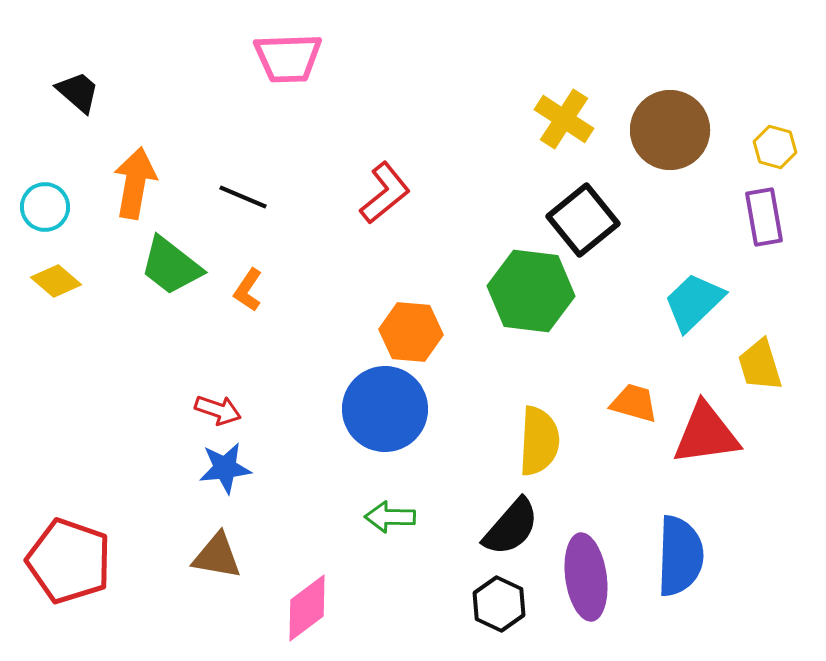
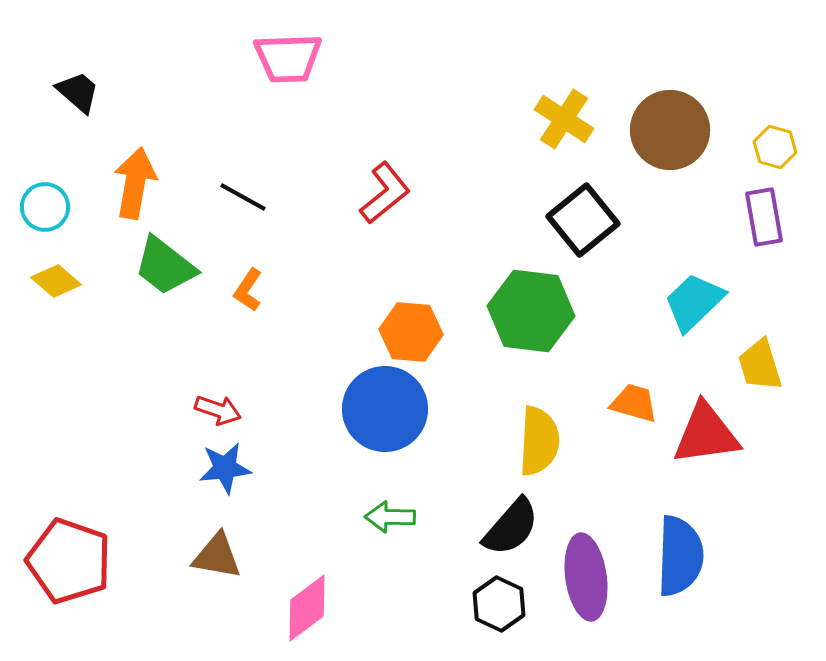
black line: rotated 6 degrees clockwise
green trapezoid: moved 6 px left
green hexagon: moved 20 px down
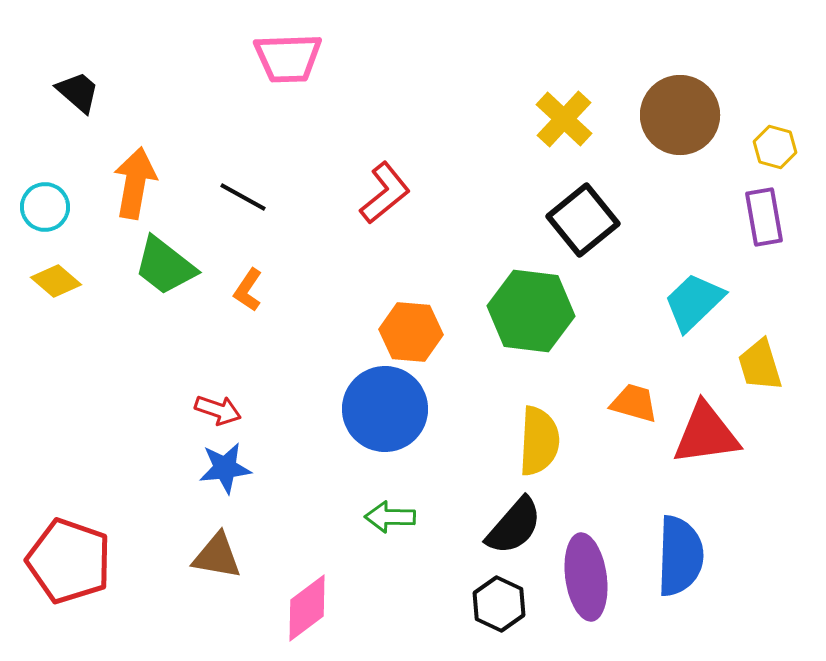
yellow cross: rotated 10 degrees clockwise
brown circle: moved 10 px right, 15 px up
black semicircle: moved 3 px right, 1 px up
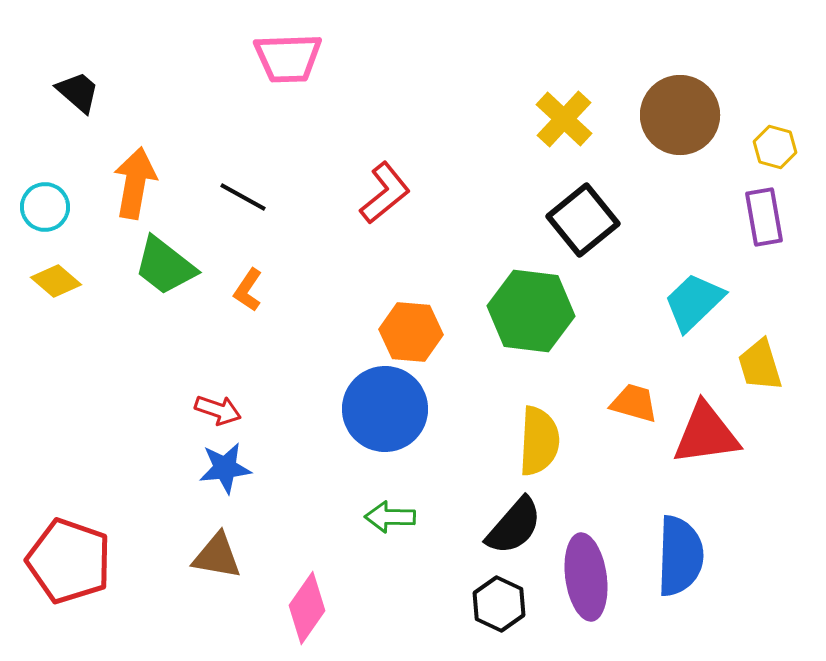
pink diamond: rotated 18 degrees counterclockwise
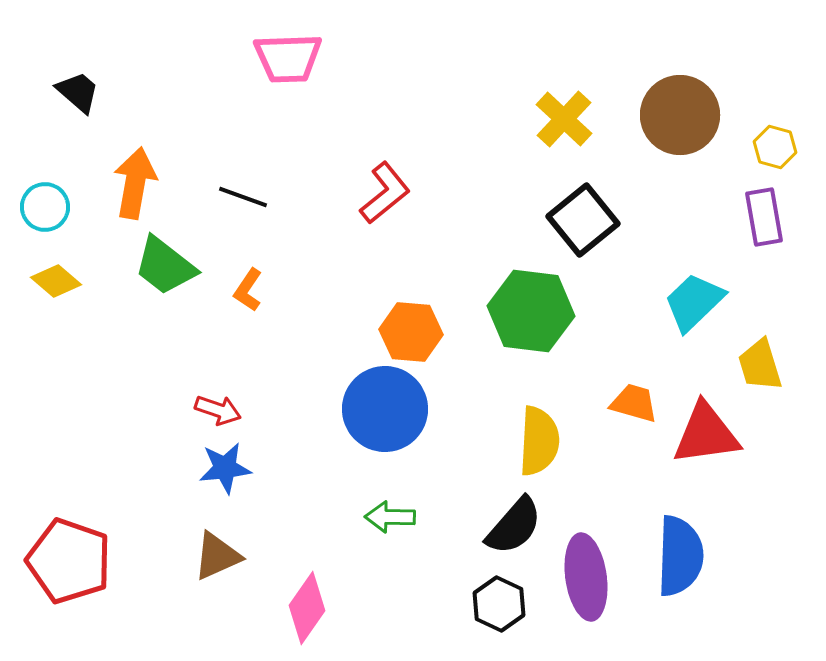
black line: rotated 9 degrees counterclockwise
brown triangle: rotated 34 degrees counterclockwise
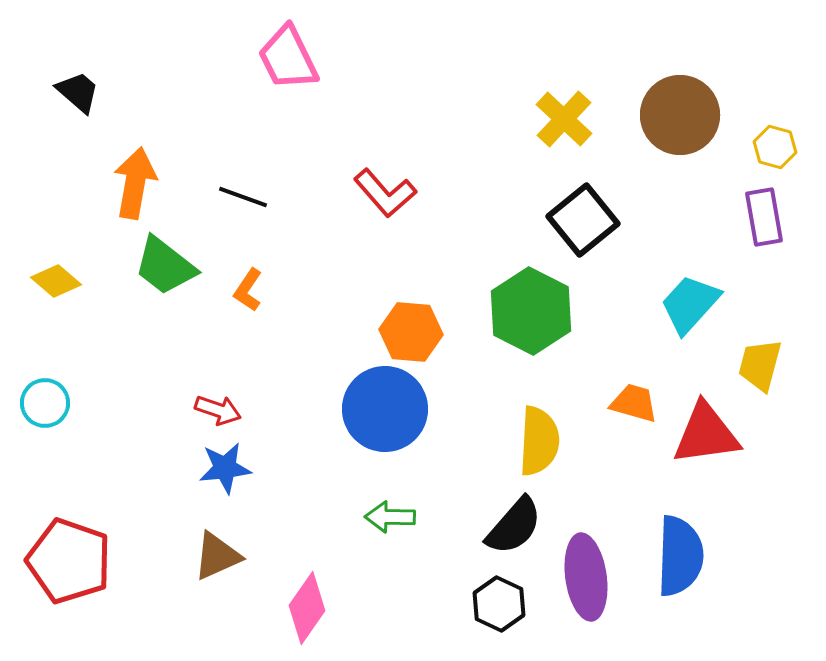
pink trapezoid: rotated 66 degrees clockwise
red L-shape: rotated 88 degrees clockwise
cyan circle: moved 196 px down
cyan trapezoid: moved 4 px left, 2 px down; rotated 4 degrees counterclockwise
green hexagon: rotated 20 degrees clockwise
yellow trapezoid: rotated 32 degrees clockwise
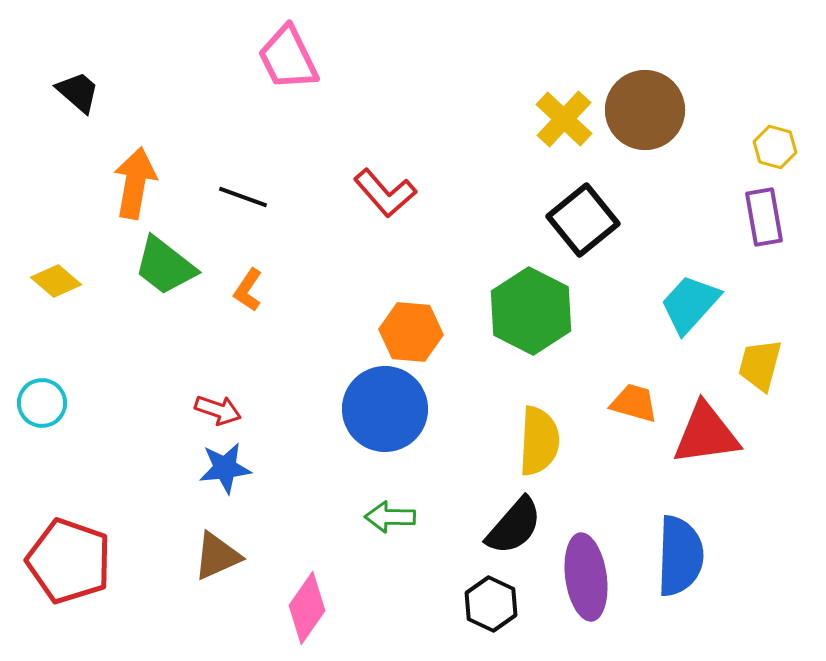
brown circle: moved 35 px left, 5 px up
cyan circle: moved 3 px left
black hexagon: moved 8 px left
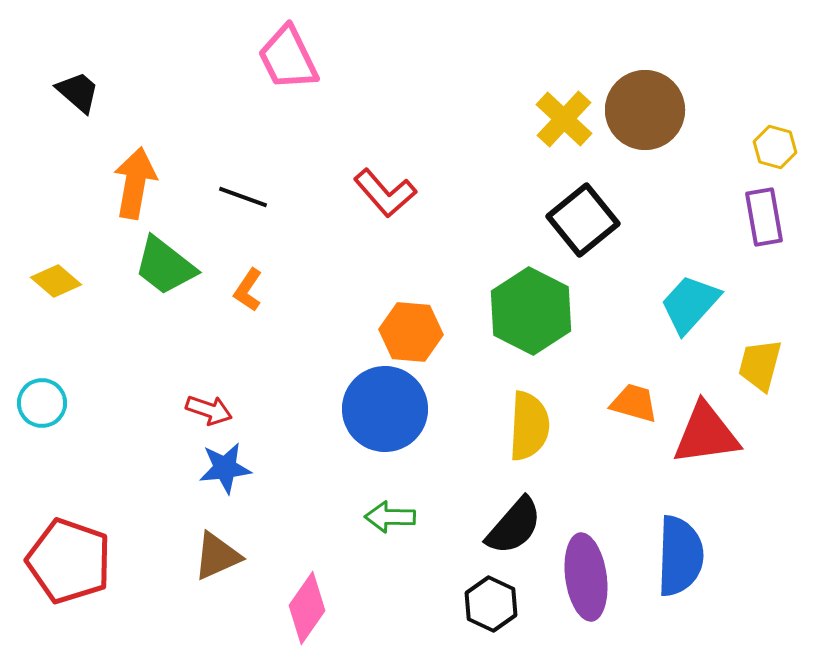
red arrow: moved 9 px left
yellow semicircle: moved 10 px left, 15 px up
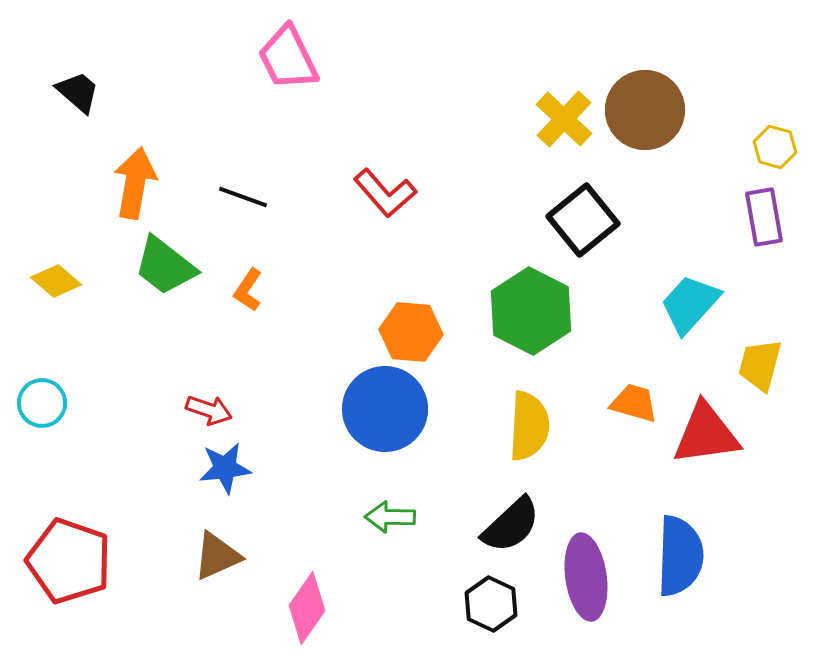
black semicircle: moved 3 px left, 1 px up; rotated 6 degrees clockwise
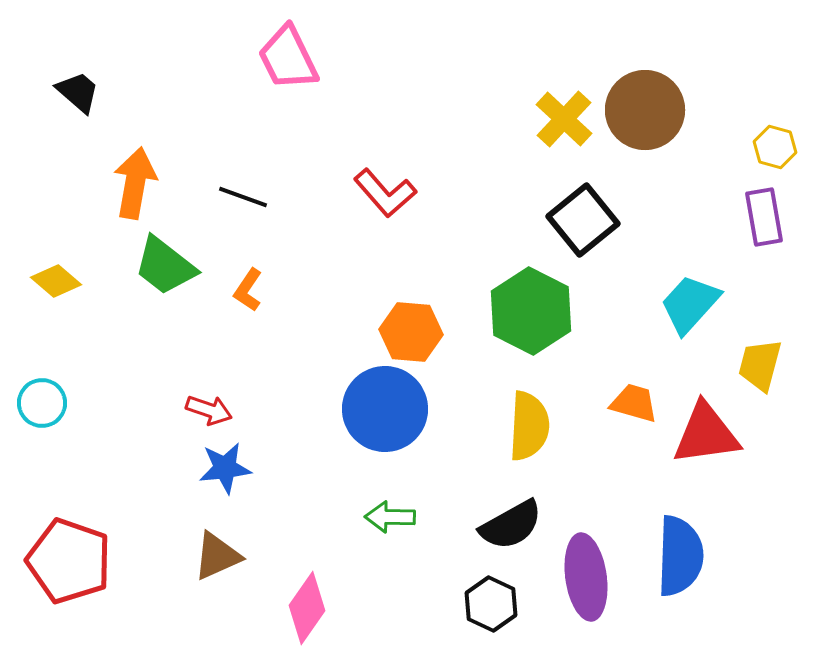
black semicircle: rotated 14 degrees clockwise
